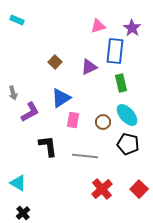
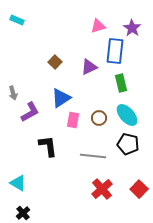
brown circle: moved 4 px left, 4 px up
gray line: moved 8 px right
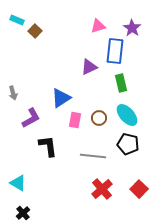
brown square: moved 20 px left, 31 px up
purple L-shape: moved 1 px right, 6 px down
pink rectangle: moved 2 px right
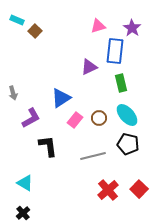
pink rectangle: rotated 28 degrees clockwise
gray line: rotated 20 degrees counterclockwise
cyan triangle: moved 7 px right
red cross: moved 6 px right, 1 px down
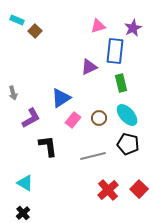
purple star: moved 1 px right; rotated 12 degrees clockwise
pink rectangle: moved 2 px left
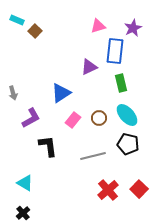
blue triangle: moved 5 px up
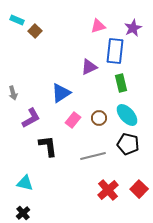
cyan triangle: rotated 18 degrees counterclockwise
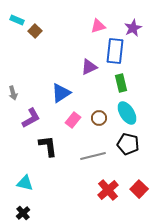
cyan ellipse: moved 2 px up; rotated 10 degrees clockwise
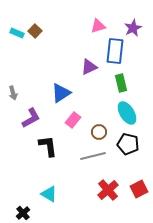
cyan rectangle: moved 13 px down
brown circle: moved 14 px down
cyan triangle: moved 24 px right, 11 px down; rotated 18 degrees clockwise
red square: rotated 18 degrees clockwise
